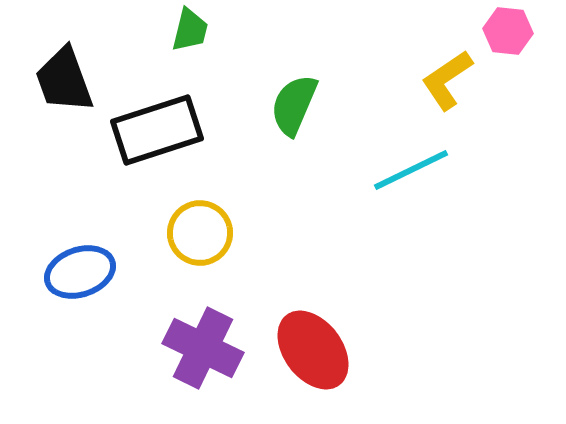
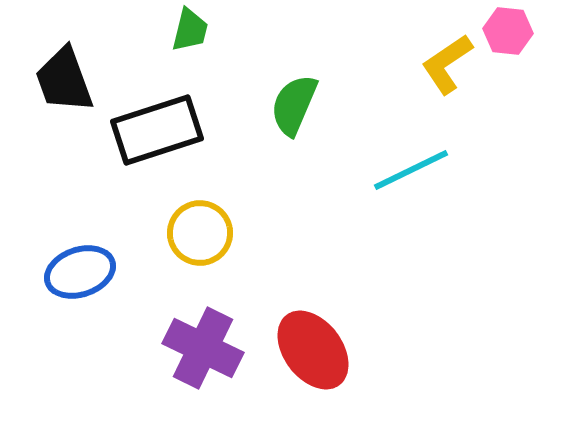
yellow L-shape: moved 16 px up
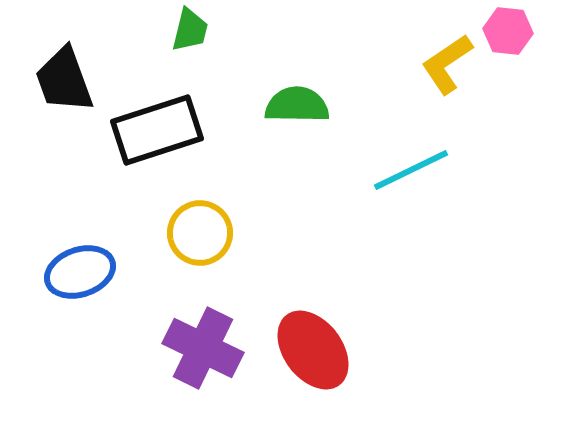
green semicircle: moved 3 px right; rotated 68 degrees clockwise
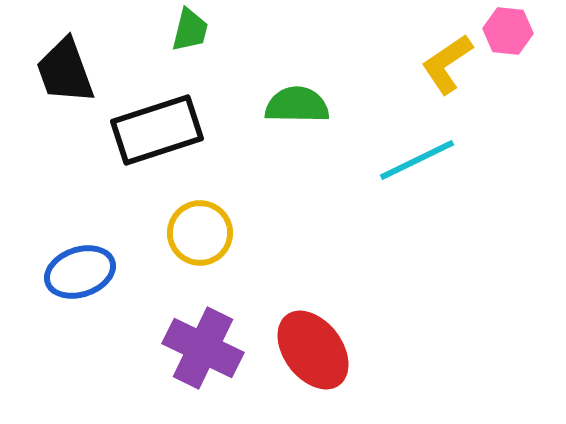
black trapezoid: moved 1 px right, 9 px up
cyan line: moved 6 px right, 10 px up
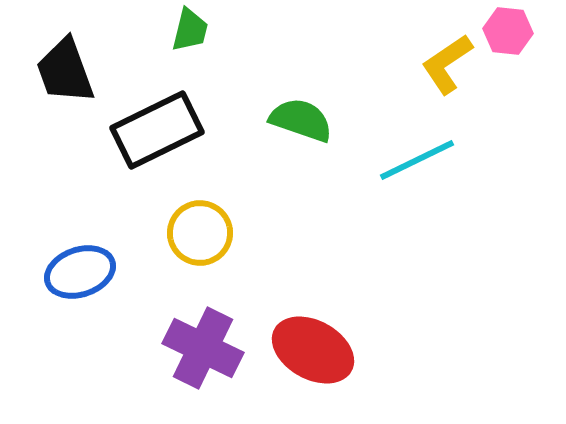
green semicircle: moved 4 px right, 15 px down; rotated 18 degrees clockwise
black rectangle: rotated 8 degrees counterclockwise
red ellipse: rotated 24 degrees counterclockwise
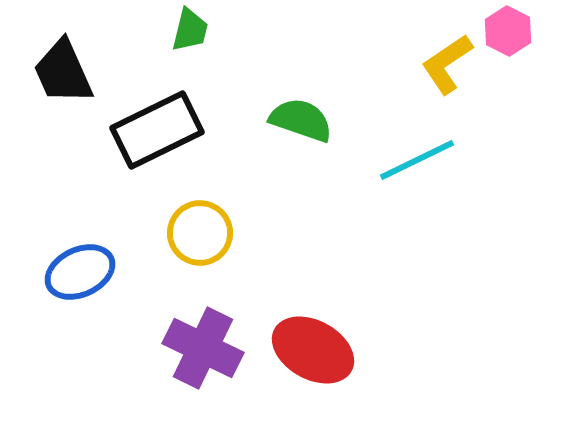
pink hexagon: rotated 21 degrees clockwise
black trapezoid: moved 2 px left, 1 px down; rotated 4 degrees counterclockwise
blue ellipse: rotated 6 degrees counterclockwise
